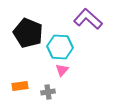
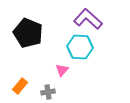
cyan hexagon: moved 20 px right
orange rectangle: rotated 42 degrees counterclockwise
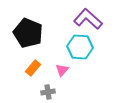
orange rectangle: moved 13 px right, 18 px up
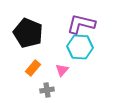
purple L-shape: moved 7 px left, 5 px down; rotated 28 degrees counterclockwise
gray cross: moved 1 px left, 2 px up
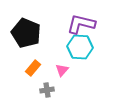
black pentagon: moved 2 px left
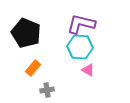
pink triangle: moved 26 px right; rotated 40 degrees counterclockwise
